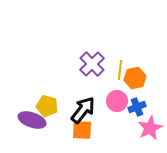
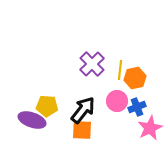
yellow pentagon: rotated 10 degrees counterclockwise
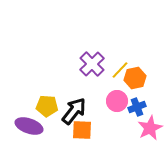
yellow line: rotated 36 degrees clockwise
black arrow: moved 9 px left, 1 px down
purple ellipse: moved 3 px left, 6 px down
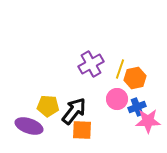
purple cross: moved 1 px left; rotated 15 degrees clockwise
yellow line: moved 1 px up; rotated 24 degrees counterclockwise
pink circle: moved 2 px up
yellow pentagon: moved 1 px right
pink star: moved 2 px left, 7 px up; rotated 25 degrees clockwise
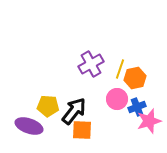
pink star: moved 1 px right; rotated 15 degrees counterclockwise
